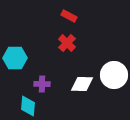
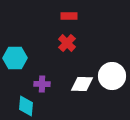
red rectangle: rotated 28 degrees counterclockwise
white circle: moved 2 px left, 1 px down
cyan diamond: moved 2 px left
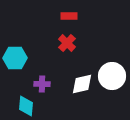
white diamond: rotated 15 degrees counterclockwise
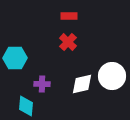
red cross: moved 1 px right, 1 px up
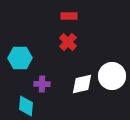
cyan hexagon: moved 5 px right
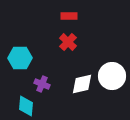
purple cross: rotated 21 degrees clockwise
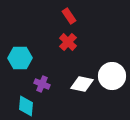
red rectangle: rotated 56 degrees clockwise
white diamond: rotated 25 degrees clockwise
